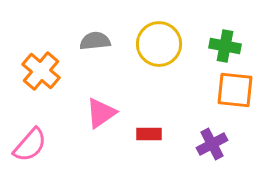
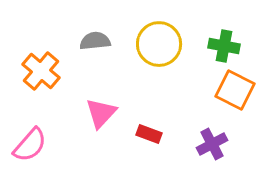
green cross: moved 1 px left
orange square: rotated 21 degrees clockwise
pink triangle: rotated 12 degrees counterclockwise
red rectangle: rotated 20 degrees clockwise
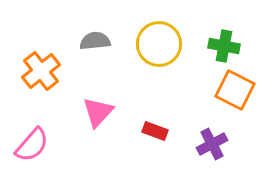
orange cross: rotated 12 degrees clockwise
pink triangle: moved 3 px left, 1 px up
red rectangle: moved 6 px right, 3 px up
pink semicircle: moved 2 px right
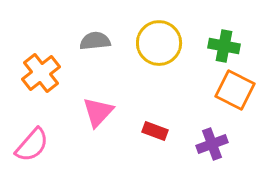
yellow circle: moved 1 px up
orange cross: moved 2 px down
purple cross: rotated 8 degrees clockwise
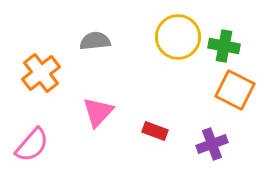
yellow circle: moved 19 px right, 6 px up
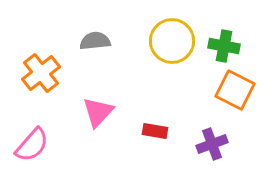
yellow circle: moved 6 px left, 4 px down
red rectangle: rotated 10 degrees counterclockwise
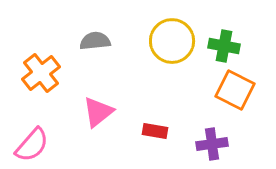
pink triangle: rotated 8 degrees clockwise
purple cross: rotated 12 degrees clockwise
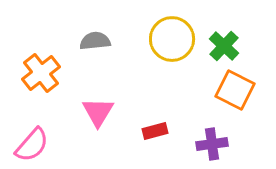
yellow circle: moved 2 px up
green cross: rotated 32 degrees clockwise
pink triangle: rotated 20 degrees counterclockwise
red rectangle: rotated 25 degrees counterclockwise
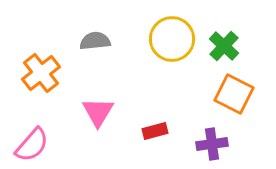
orange square: moved 1 px left, 4 px down
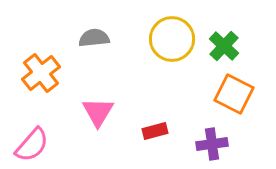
gray semicircle: moved 1 px left, 3 px up
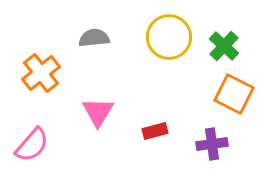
yellow circle: moved 3 px left, 2 px up
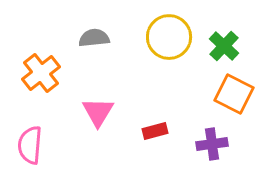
pink semicircle: moved 2 px left; rotated 144 degrees clockwise
